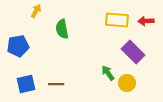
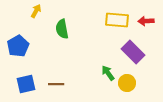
blue pentagon: rotated 20 degrees counterclockwise
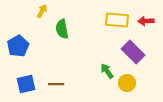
yellow arrow: moved 6 px right
green arrow: moved 1 px left, 2 px up
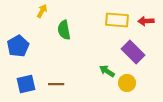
green semicircle: moved 2 px right, 1 px down
green arrow: rotated 21 degrees counterclockwise
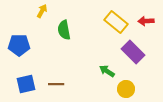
yellow rectangle: moved 1 px left, 2 px down; rotated 35 degrees clockwise
blue pentagon: moved 1 px right, 1 px up; rotated 30 degrees clockwise
yellow circle: moved 1 px left, 6 px down
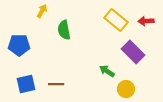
yellow rectangle: moved 2 px up
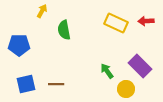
yellow rectangle: moved 3 px down; rotated 15 degrees counterclockwise
purple rectangle: moved 7 px right, 14 px down
green arrow: rotated 21 degrees clockwise
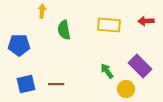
yellow arrow: rotated 24 degrees counterclockwise
yellow rectangle: moved 7 px left, 2 px down; rotated 20 degrees counterclockwise
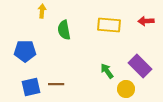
blue pentagon: moved 6 px right, 6 px down
blue square: moved 5 px right, 3 px down
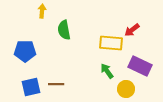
red arrow: moved 14 px left, 9 px down; rotated 35 degrees counterclockwise
yellow rectangle: moved 2 px right, 18 px down
purple rectangle: rotated 20 degrees counterclockwise
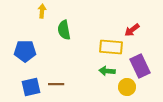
yellow rectangle: moved 4 px down
purple rectangle: rotated 40 degrees clockwise
green arrow: rotated 49 degrees counterclockwise
yellow circle: moved 1 px right, 2 px up
